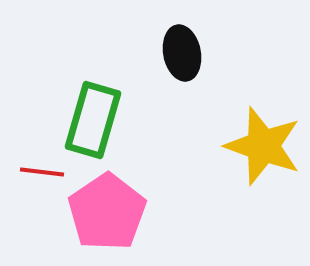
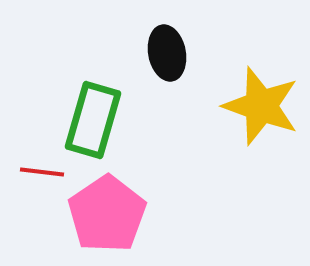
black ellipse: moved 15 px left
yellow star: moved 2 px left, 40 px up
pink pentagon: moved 2 px down
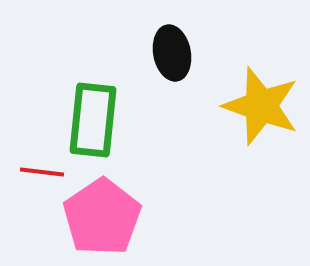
black ellipse: moved 5 px right
green rectangle: rotated 10 degrees counterclockwise
pink pentagon: moved 5 px left, 3 px down
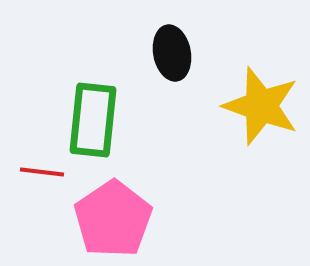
pink pentagon: moved 11 px right, 2 px down
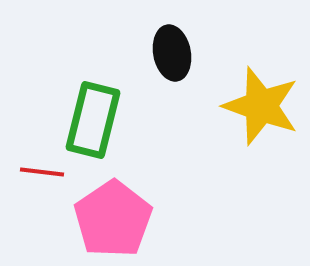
green rectangle: rotated 8 degrees clockwise
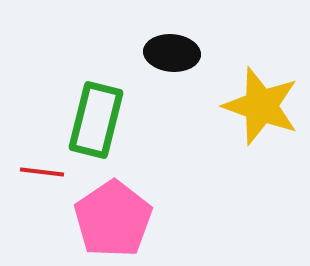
black ellipse: rotated 74 degrees counterclockwise
green rectangle: moved 3 px right
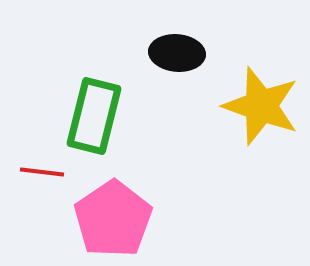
black ellipse: moved 5 px right
green rectangle: moved 2 px left, 4 px up
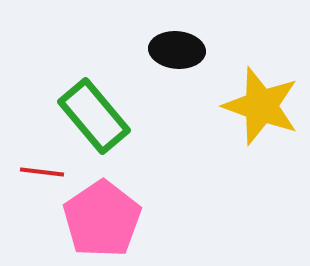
black ellipse: moved 3 px up
green rectangle: rotated 54 degrees counterclockwise
pink pentagon: moved 11 px left
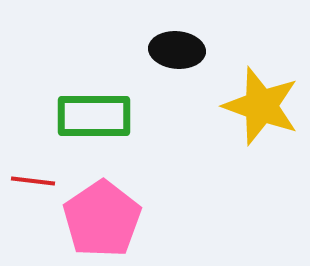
green rectangle: rotated 50 degrees counterclockwise
red line: moved 9 px left, 9 px down
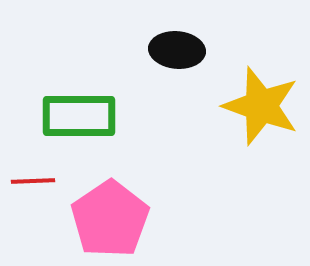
green rectangle: moved 15 px left
red line: rotated 9 degrees counterclockwise
pink pentagon: moved 8 px right
